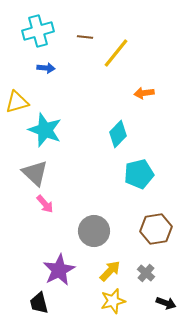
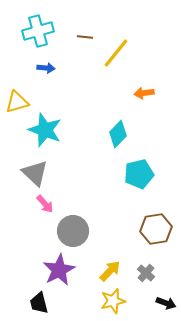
gray circle: moved 21 px left
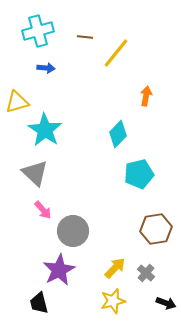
orange arrow: moved 2 px right, 3 px down; rotated 108 degrees clockwise
cyan star: rotated 12 degrees clockwise
pink arrow: moved 2 px left, 6 px down
yellow arrow: moved 5 px right, 3 px up
